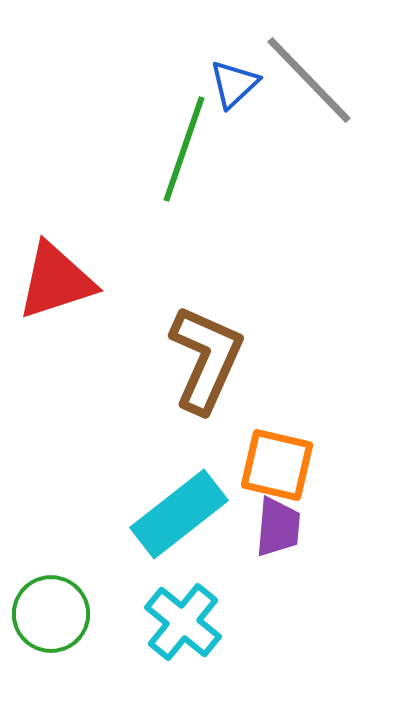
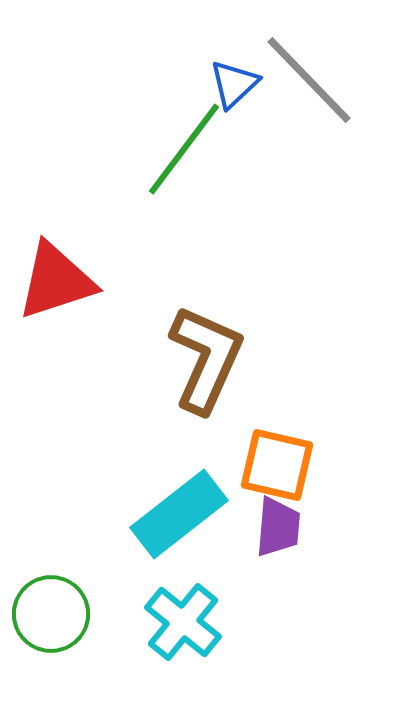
green line: rotated 18 degrees clockwise
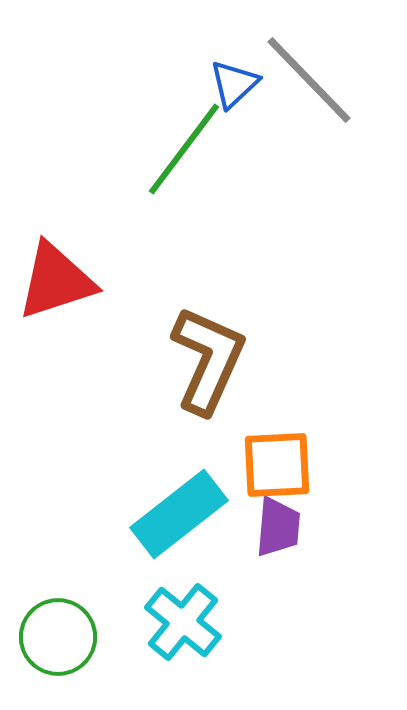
brown L-shape: moved 2 px right, 1 px down
orange square: rotated 16 degrees counterclockwise
green circle: moved 7 px right, 23 px down
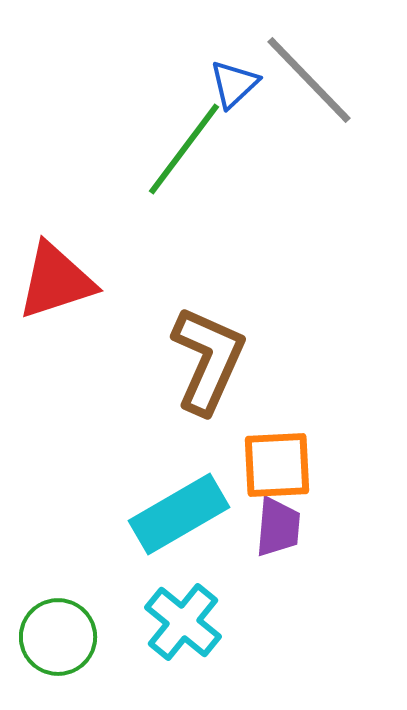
cyan rectangle: rotated 8 degrees clockwise
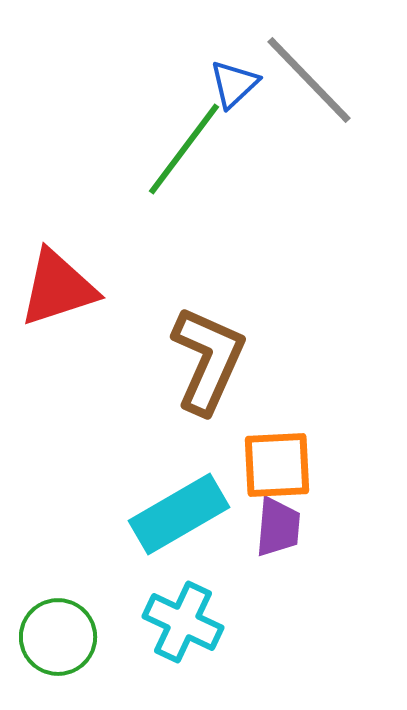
red triangle: moved 2 px right, 7 px down
cyan cross: rotated 14 degrees counterclockwise
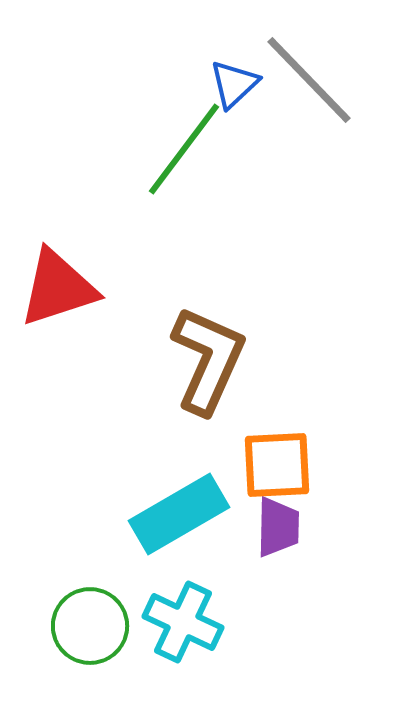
purple trapezoid: rotated 4 degrees counterclockwise
green circle: moved 32 px right, 11 px up
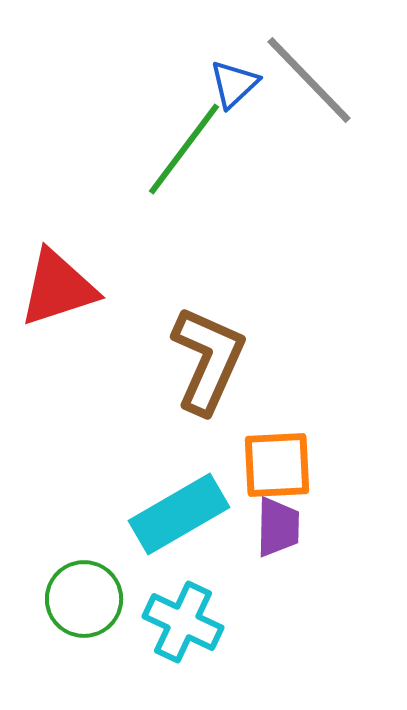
green circle: moved 6 px left, 27 px up
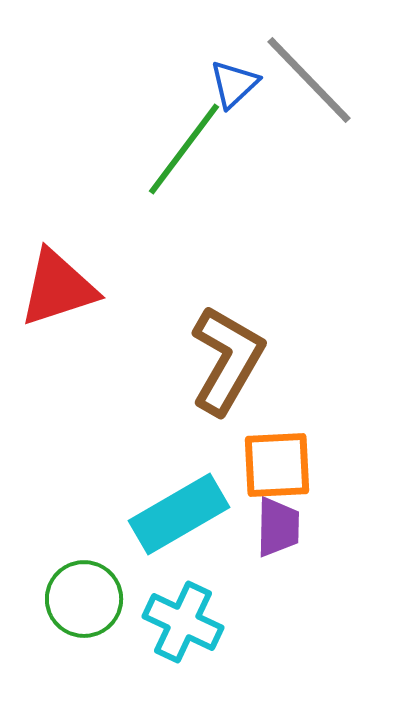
brown L-shape: moved 19 px right; rotated 6 degrees clockwise
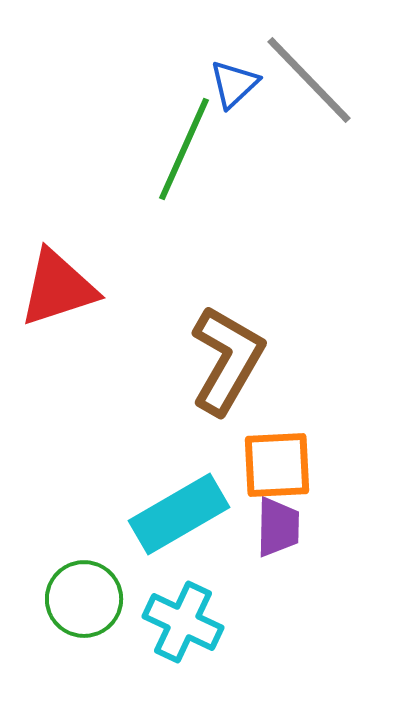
green line: rotated 13 degrees counterclockwise
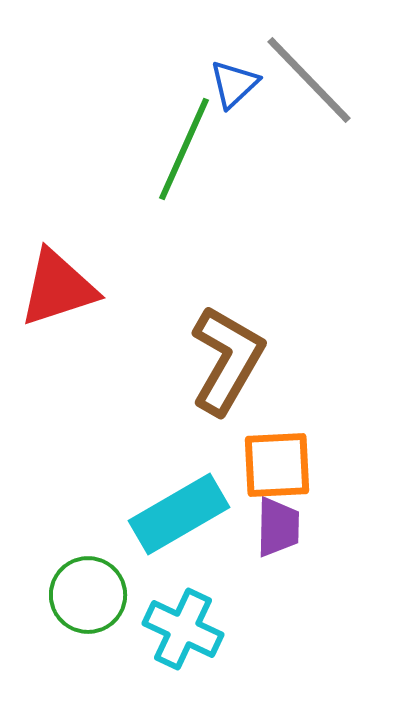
green circle: moved 4 px right, 4 px up
cyan cross: moved 7 px down
